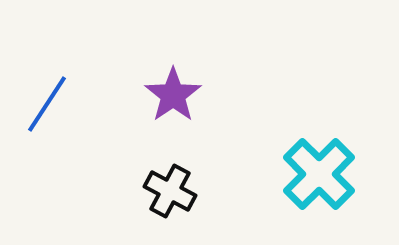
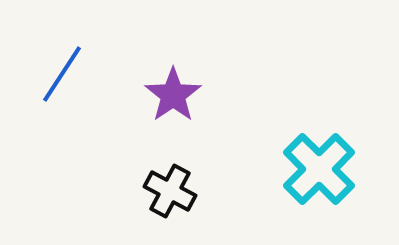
blue line: moved 15 px right, 30 px up
cyan cross: moved 5 px up
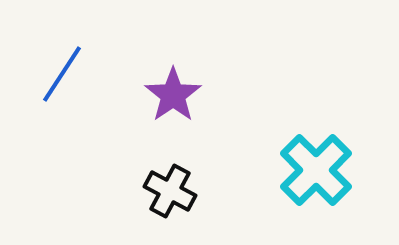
cyan cross: moved 3 px left, 1 px down
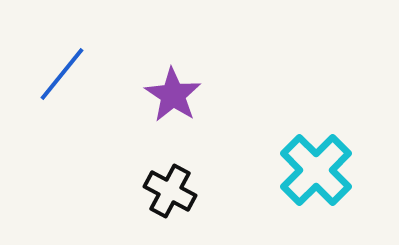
blue line: rotated 6 degrees clockwise
purple star: rotated 4 degrees counterclockwise
